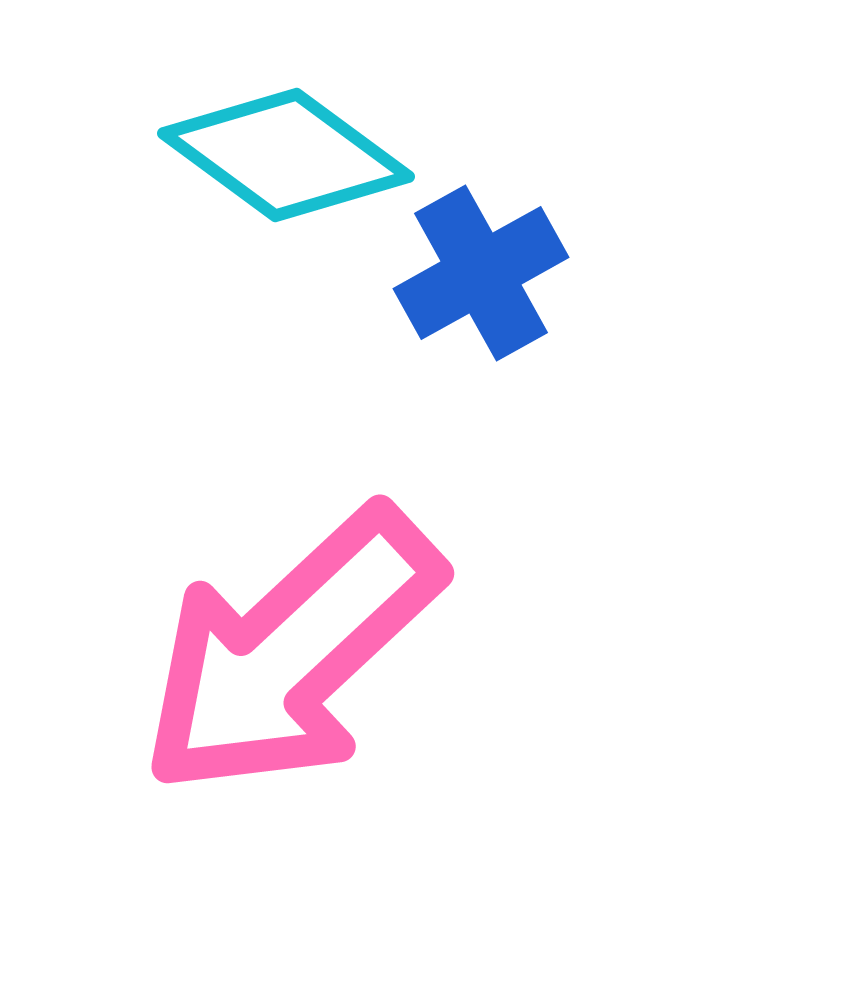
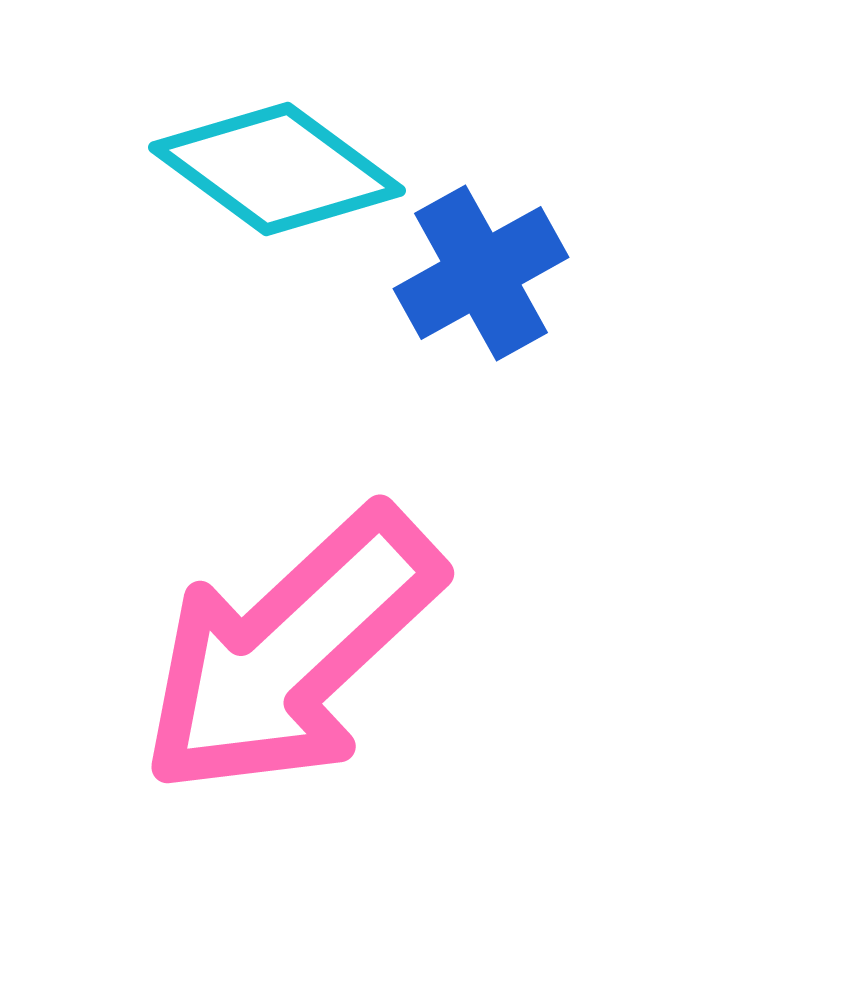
cyan diamond: moved 9 px left, 14 px down
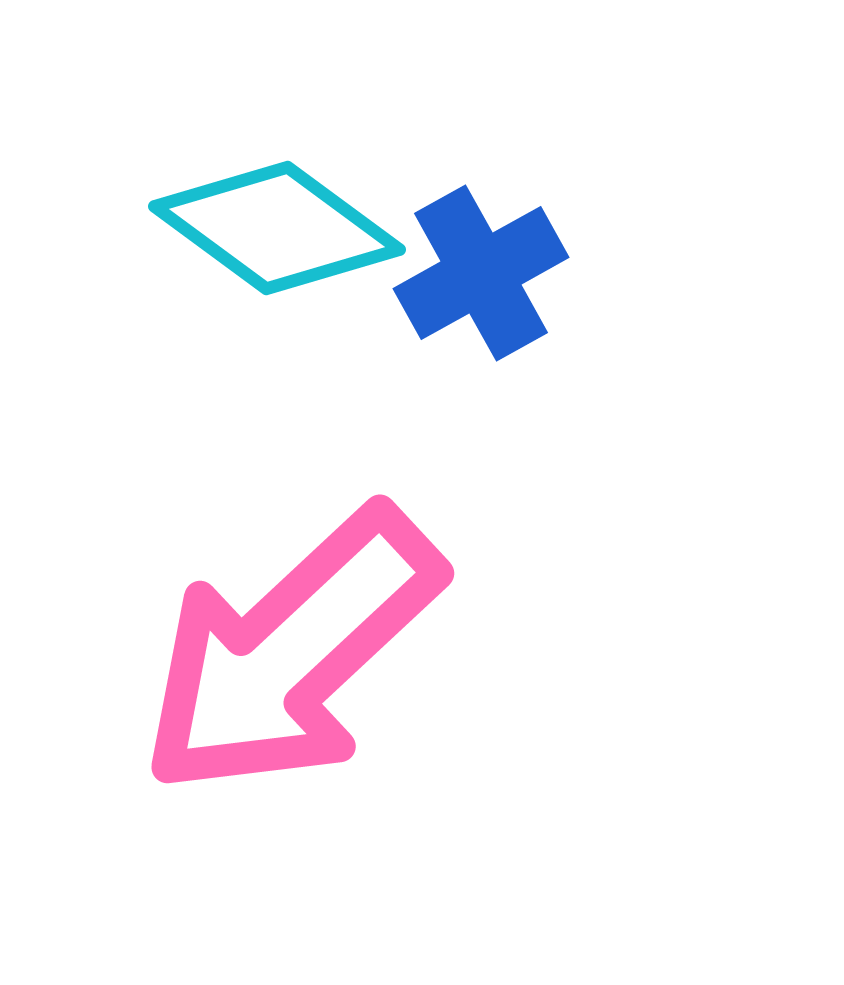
cyan diamond: moved 59 px down
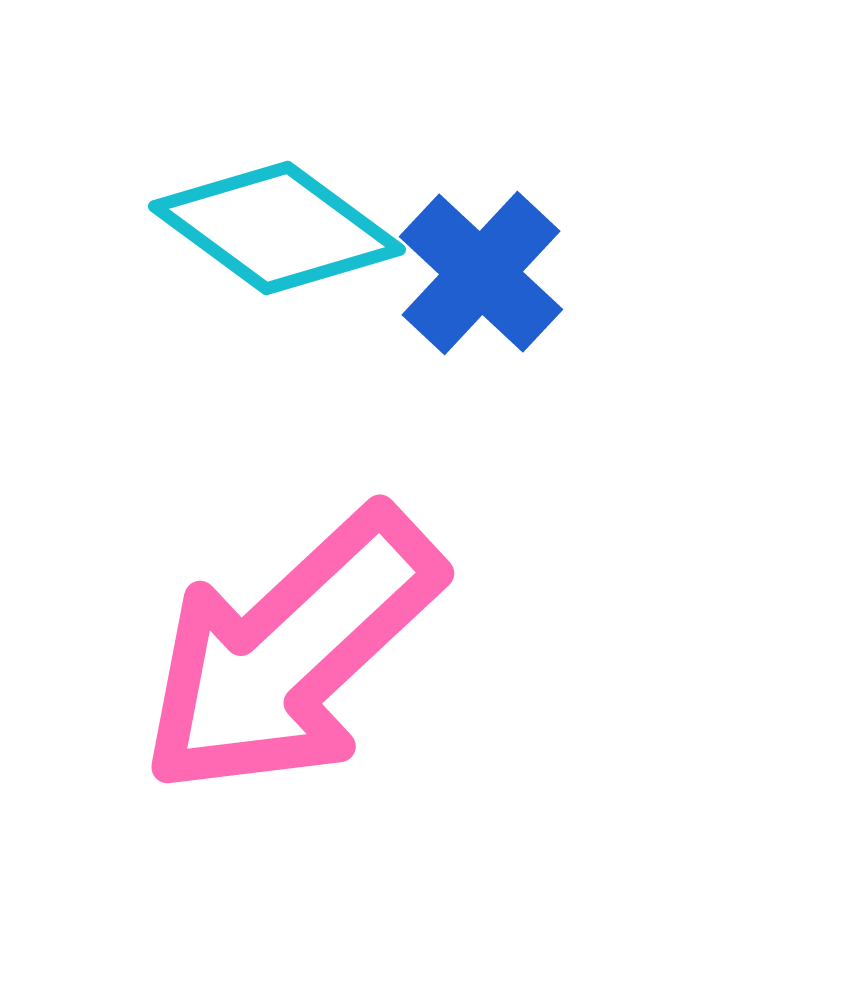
blue cross: rotated 18 degrees counterclockwise
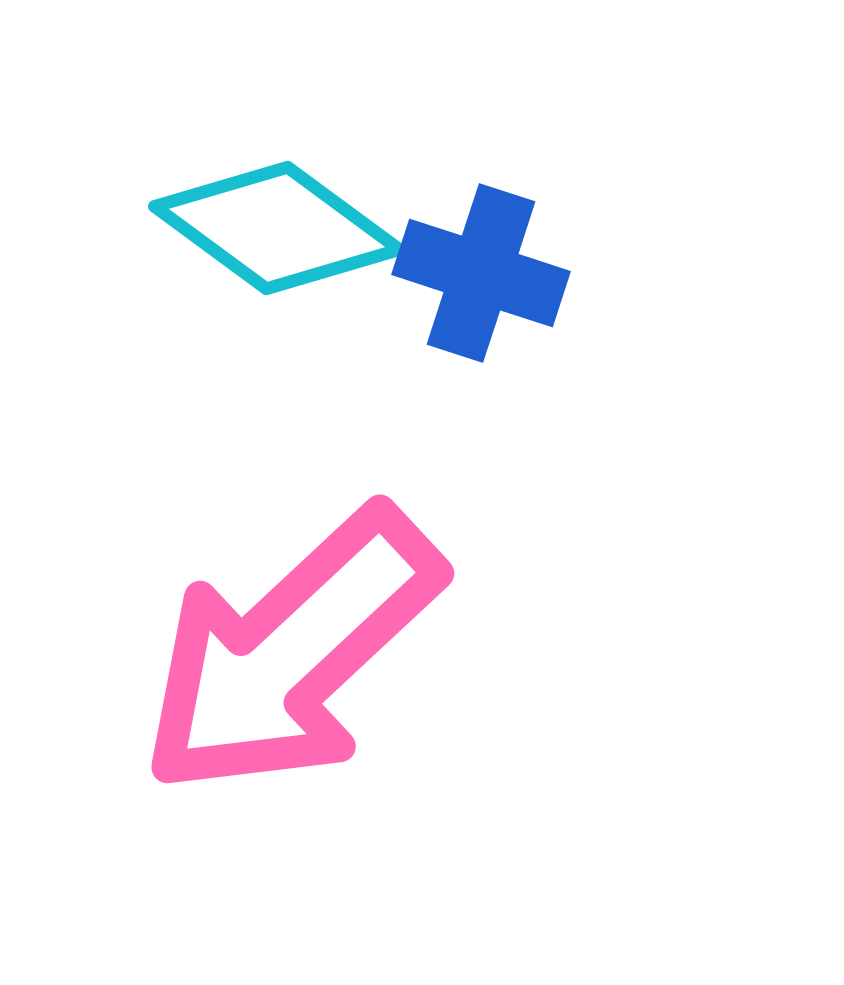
blue cross: rotated 25 degrees counterclockwise
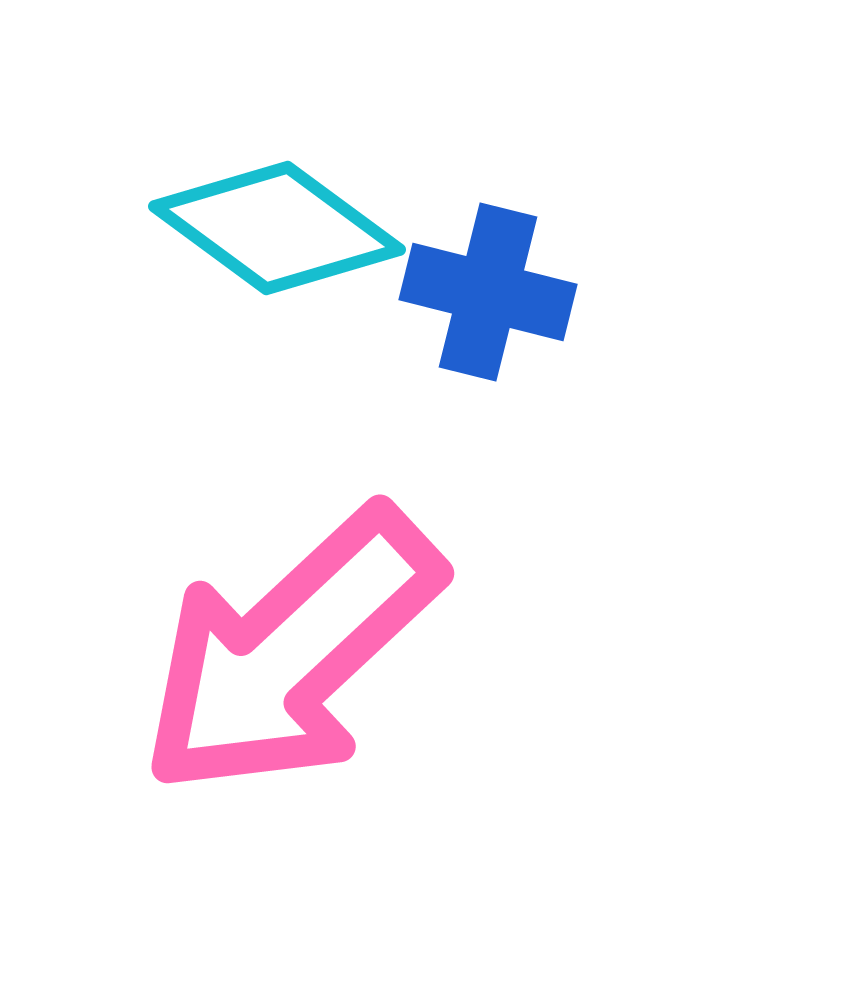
blue cross: moved 7 px right, 19 px down; rotated 4 degrees counterclockwise
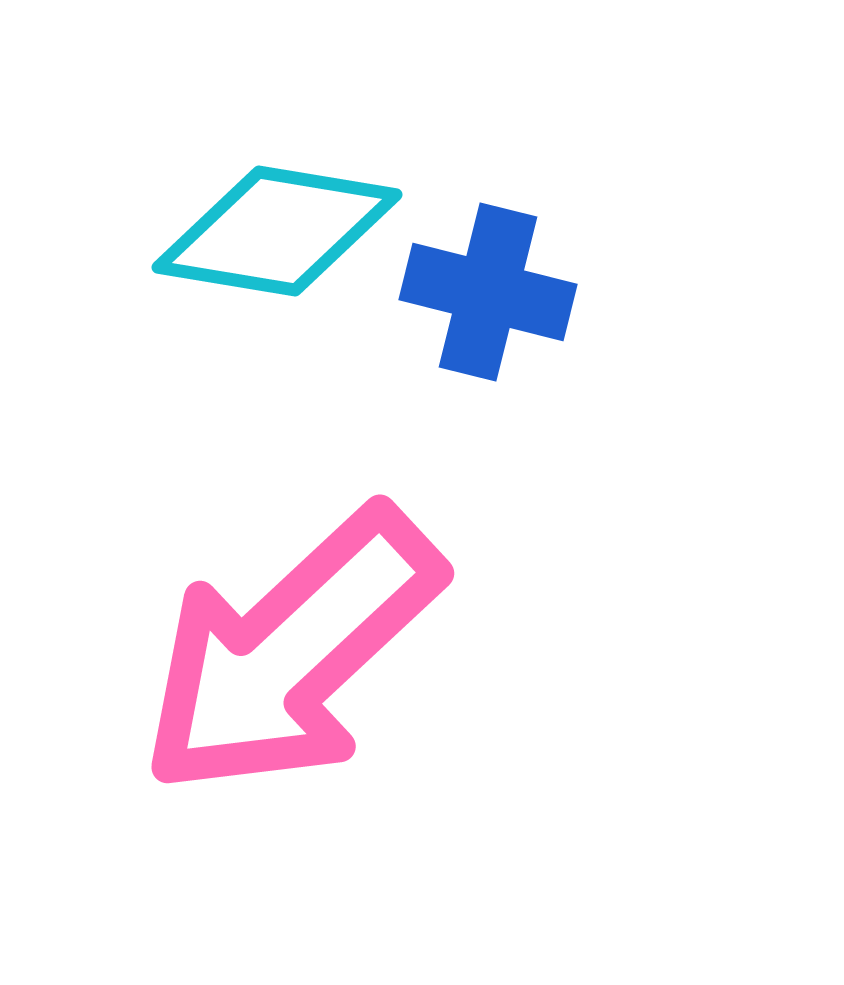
cyan diamond: moved 3 px down; rotated 27 degrees counterclockwise
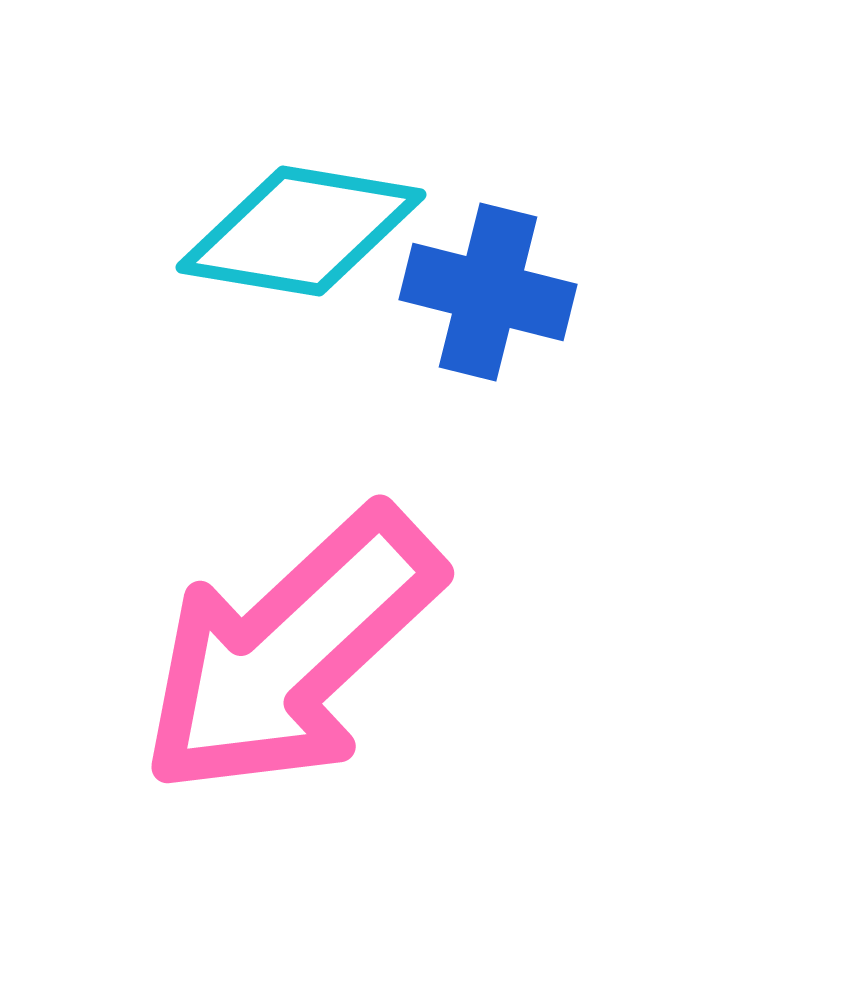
cyan diamond: moved 24 px right
